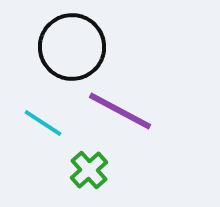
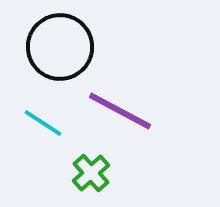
black circle: moved 12 px left
green cross: moved 2 px right, 3 px down
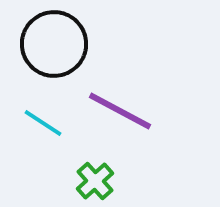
black circle: moved 6 px left, 3 px up
green cross: moved 4 px right, 8 px down
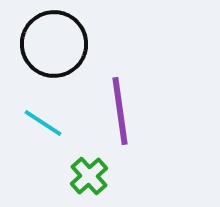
purple line: rotated 54 degrees clockwise
green cross: moved 6 px left, 5 px up
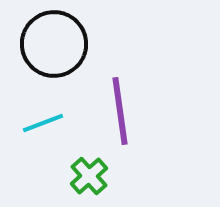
cyan line: rotated 54 degrees counterclockwise
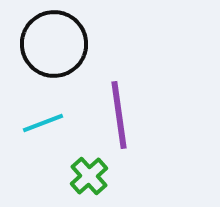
purple line: moved 1 px left, 4 px down
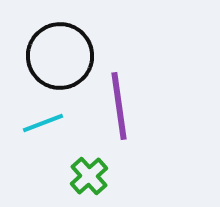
black circle: moved 6 px right, 12 px down
purple line: moved 9 px up
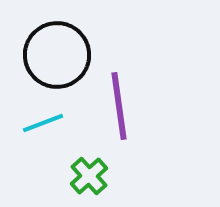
black circle: moved 3 px left, 1 px up
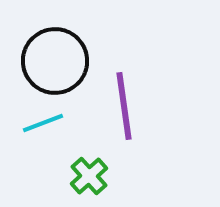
black circle: moved 2 px left, 6 px down
purple line: moved 5 px right
